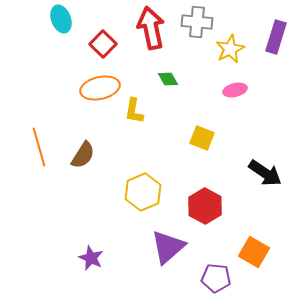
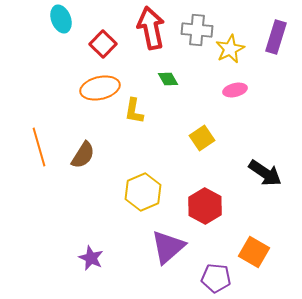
gray cross: moved 8 px down
yellow square: rotated 35 degrees clockwise
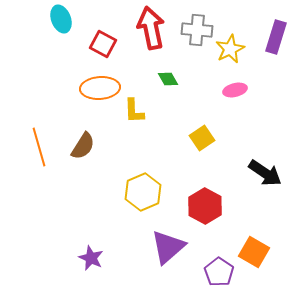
red square: rotated 16 degrees counterclockwise
orange ellipse: rotated 9 degrees clockwise
yellow L-shape: rotated 12 degrees counterclockwise
brown semicircle: moved 9 px up
purple pentagon: moved 3 px right, 6 px up; rotated 28 degrees clockwise
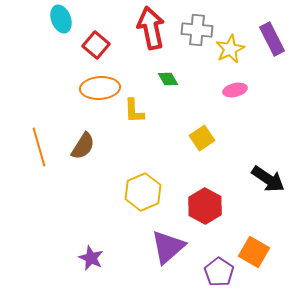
purple rectangle: moved 4 px left, 2 px down; rotated 44 degrees counterclockwise
red square: moved 7 px left, 1 px down; rotated 12 degrees clockwise
black arrow: moved 3 px right, 6 px down
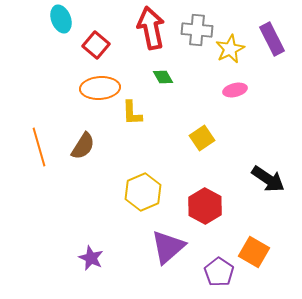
green diamond: moved 5 px left, 2 px up
yellow L-shape: moved 2 px left, 2 px down
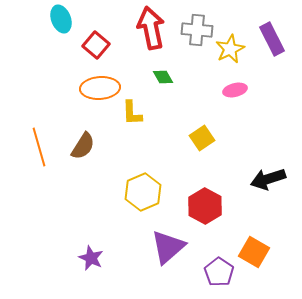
black arrow: rotated 128 degrees clockwise
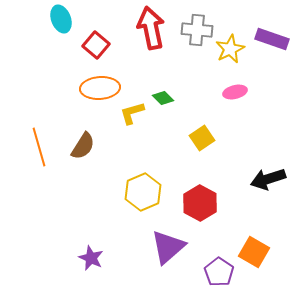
purple rectangle: rotated 44 degrees counterclockwise
green diamond: moved 21 px down; rotated 15 degrees counterclockwise
pink ellipse: moved 2 px down
yellow L-shape: rotated 76 degrees clockwise
red hexagon: moved 5 px left, 3 px up
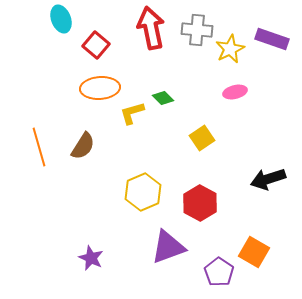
purple triangle: rotated 21 degrees clockwise
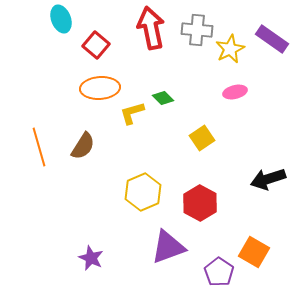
purple rectangle: rotated 16 degrees clockwise
